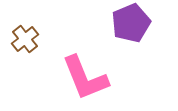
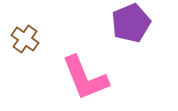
brown cross: rotated 16 degrees counterclockwise
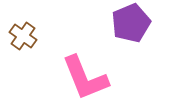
brown cross: moved 2 px left, 3 px up
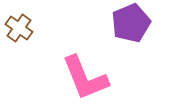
brown cross: moved 4 px left, 8 px up
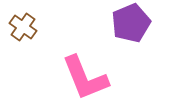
brown cross: moved 4 px right, 1 px up
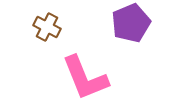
brown cross: moved 24 px right; rotated 8 degrees counterclockwise
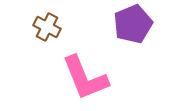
purple pentagon: moved 2 px right, 1 px down
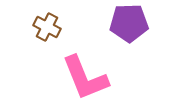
purple pentagon: moved 4 px left, 1 px up; rotated 21 degrees clockwise
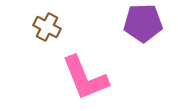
purple pentagon: moved 14 px right
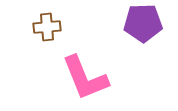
brown cross: rotated 32 degrees counterclockwise
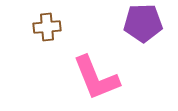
pink L-shape: moved 11 px right
